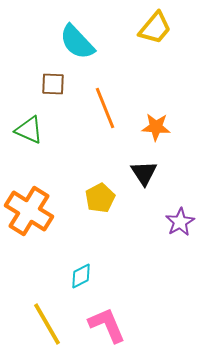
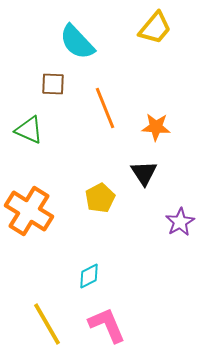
cyan diamond: moved 8 px right
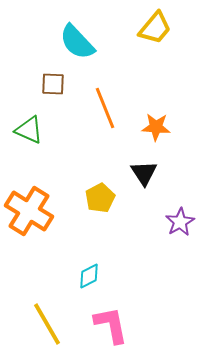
pink L-shape: moved 4 px right; rotated 12 degrees clockwise
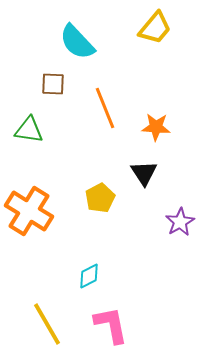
green triangle: rotated 16 degrees counterclockwise
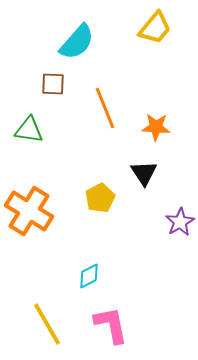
cyan semicircle: rotated 96 degrees counterclockwise
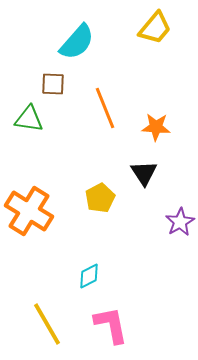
green triangle: moved 11 px up
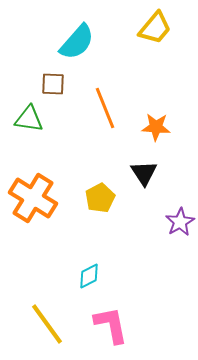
orange cross: moved 4 px right, 13 px up
yellow line: rotated 6 degrees counterclockwise
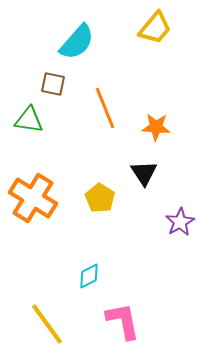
brown square: rotated 10 degrees clockwise
green triangle: moved 1 px down
yellow pentagon: rotated 12 degrees counterclockwise
pink L-shape: moved 12 px right, 4 px up
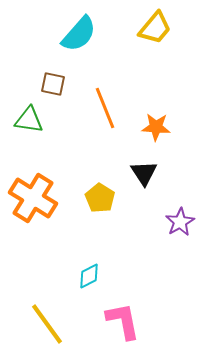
cyan semicircle: moved 2 px right, 8 px up
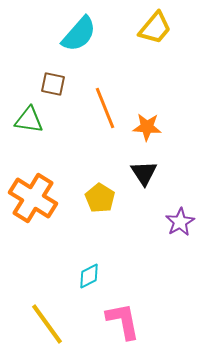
orange star: moved 9 px left
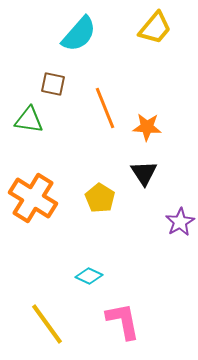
cyan diamond: rotated 52 degrees clockwise
